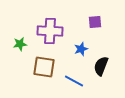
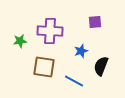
green star: moved 3 px up
blue star: moved 2 px down
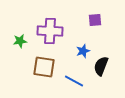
purple square: moved 2 px up
blue star: moved 2 px right
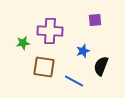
green star: moved 3 px right, 2 px down
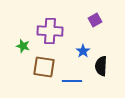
purple square: rotated 24 degrees counterclockwise
green star: moved 3 px down; rotated 24 degrees clockwise
blue star: rotated 16 degrees counterclockwise
black semicircle: rotated 18 degrees counterclockwise
blue line: moved 2 px left; rotated 30 degrees counterclockwise
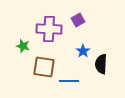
purple square: moved 17 px left
purple cross: moved 1 px left, 2 px up
black semicircle: moved 2 px up
blue line: moved 3 px left
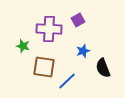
blue star: rotated 16 degrees clockwise
black semicircle: moved 2 px right, 4 px down; rotated 24 degrees counterclockwise
blue line: moved 2 px left; rotated 42 degrees counterclockwise
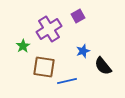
purple square: moved 4 px up
purple cross: rotated 35 degrees counterclockwise
green star: rotated 24 degrees clockwise
black semicircle: moved 2 px up; rotated 18 degrees counterclockwise
blue line: rotated 30 degrees clockwise
